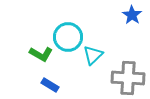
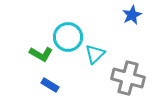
blue star: rotated 12 degrees clockwise
cyan triangle: moved 2 px right, 1 px up
gray cross: rotated 12 degrees clockwise
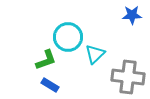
blue star: rotated 24 degrees clockwise
green L-shape: moved 5 px right, 6 px down; rotated 50 degrees counterclockwise
gray cross: moved 1 px up; rotated 8 degrees counterclockwise
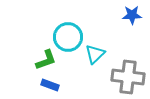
blue rectangle: rotated 12 degrees counterclockwise
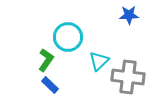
blue star: moved 3 px left
cyan triangle: moved 4 px right, 7 px down
green L-shape: rotated 35 degrees counterclockwise
blue rectangle: rotated 24 degrees clockwise
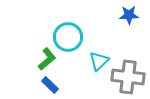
green L-shape: moved 1 px right, 1 px up; rotated 15 degrees clockwise
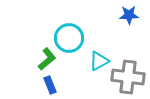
cyan circle: moved 1 px right, 1 px down
cyan triangle: rotated 15 degrees clockwise
blue rectangle: rotated 24 degrees clockwise
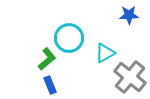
cyan triangle: moved 6 px right, 8 px up
gray cross: moved 2 px right; rotated 32 degrees clockwise
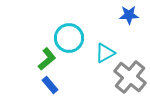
blue rectangle: rotated 18 degrees counterclockwise
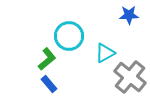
cyan circle: moved 2 px up
blue rectangle: moved 1 px left, 1 px up
